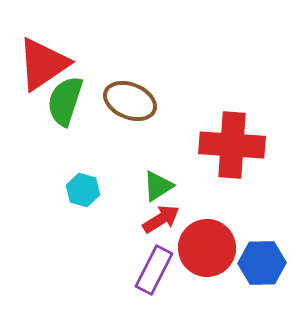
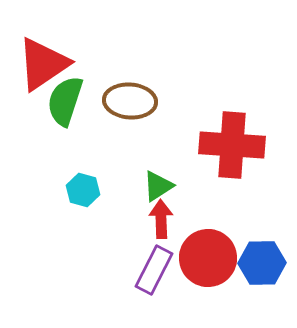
brown ellipse: rotated 18 degrees counterclockwise
red arrow: rotated 60 degrees counterclockwise
red circle: moved 1 px right, 10 px down
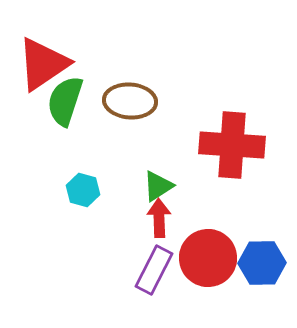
red arrow: moved 2 px left, 1 px up
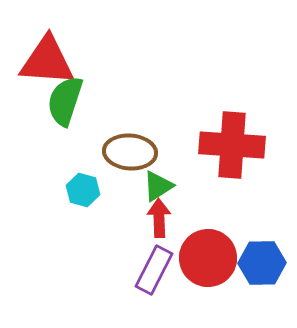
red triangle: moved 4 px right, 3 px up; rotated 38 degrees clockwise
brown ellipse: moved 51 px down
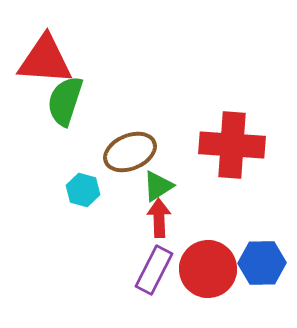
red triangle: moved 2 px left, 1 px up
brown ellipse: rotated 27 degrees counterclockwise
red circle: moved 11 px down
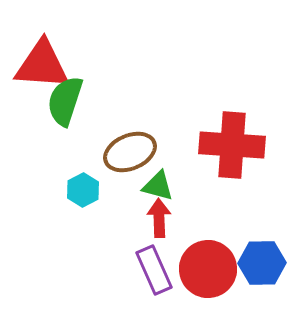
red triangle: moved 3 px left, 5 px down
green triangle: rotated 48 degrees clockwise
cyan hexagon: rotated 16 degrees clockwise
purple rectangle: rotated 51 degrees counterclockwise
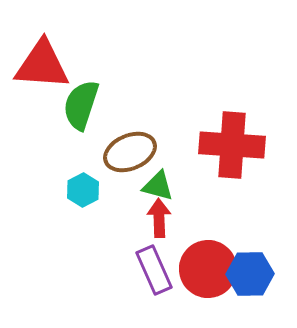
green semicircle: moved 16 px right, 4 px down
blue hexagon: moved 12 px left, 11 px down
